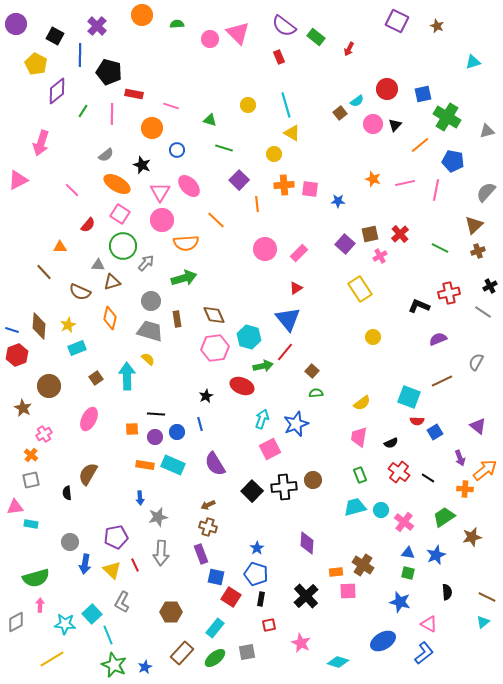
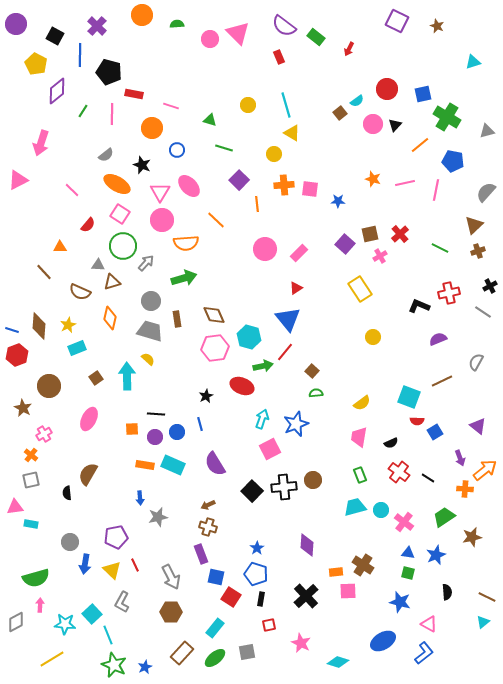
purple diamond at (307, 543): moved 2 px down
gray arrow at (161, 553): moved 10 px right, 24 px down; rotated 30 degrees counterclockwise
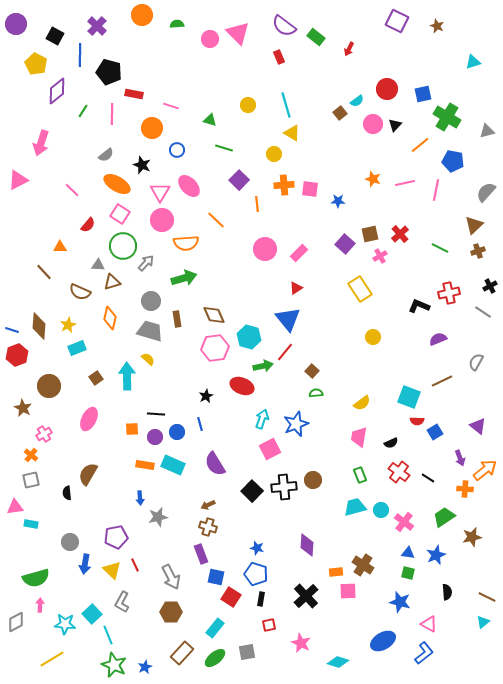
blue star at (257, 548): rotated 24 degrees counterclockwise
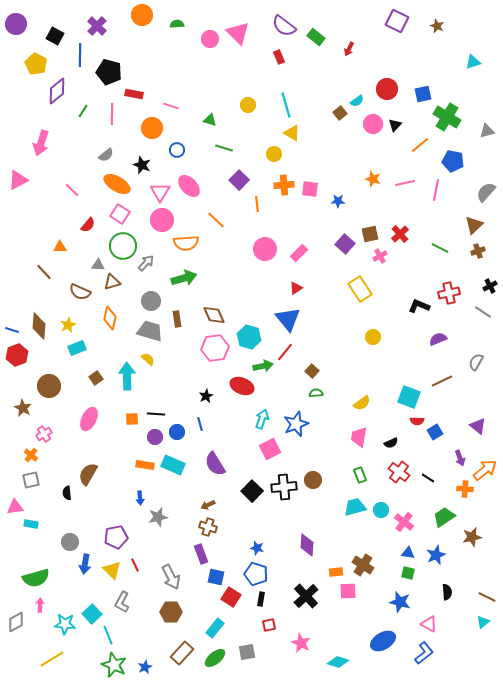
orange square at (132, 429): moved 10 px up
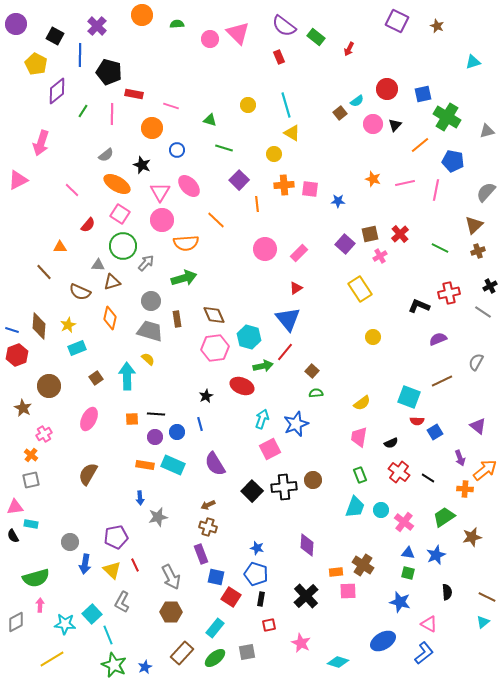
black semicircle at (67, 493): moved 54 px left, 43 px down; rotated 24 degrees counterclockwise
cyan trapezoid at (355, 507): rotated 125 degrees clockwise
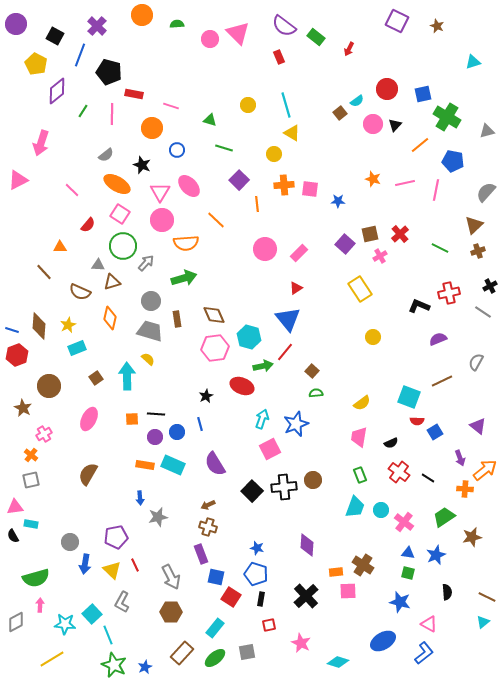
blue line at (80, 55): rotated 20 degrees clockwise
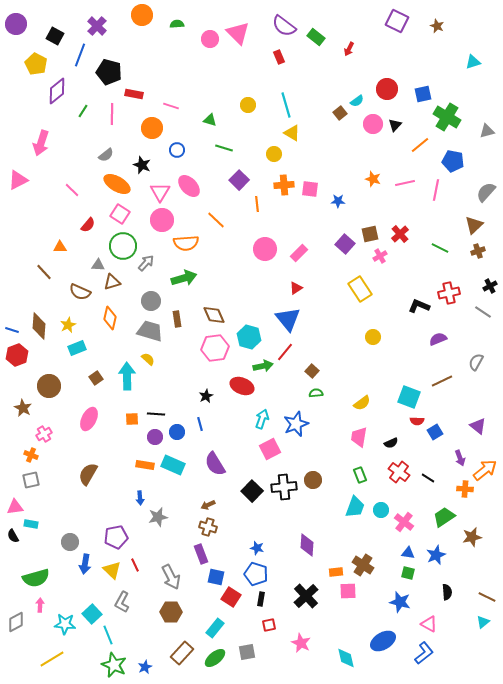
orange cross at (31, 455): rotated 16 degrees counterclockwise
cyan diamond at (338, 662): moved 8 px right, 4 px up; rotated 60 degrees clockwise
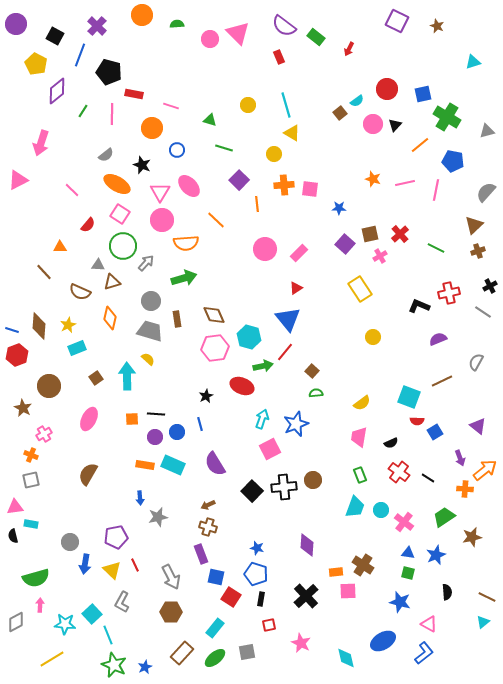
blue star at (338, 201): moved 1 px right, 7 px down
green line at (440, 248): moved 4 px left
black semicircle at (13, 536): rotated 16 degrees clockwise
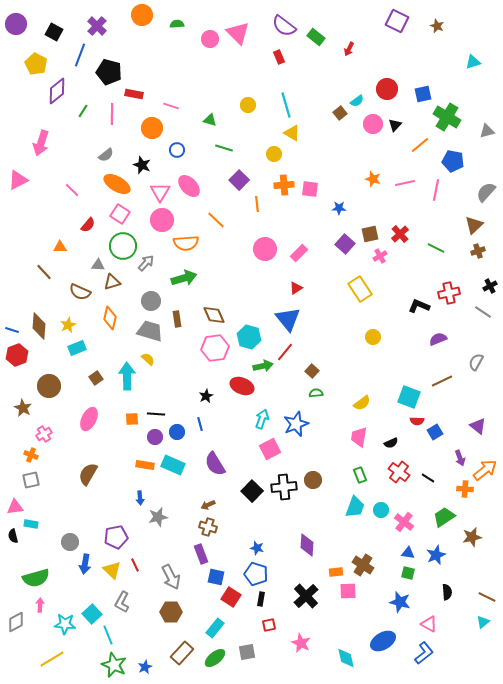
black square at (55, 36): moved 1 px left, 4 px up
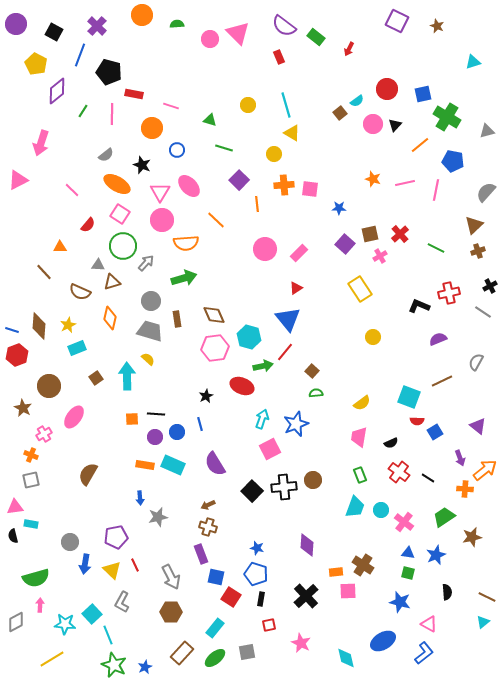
pink ellipse at (89, 419): moved 15 px left, 2 px up; rotated 10 degrees clockwise
